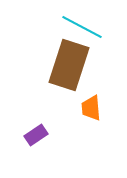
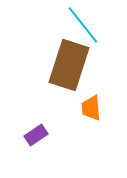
cyan line: moved 1 px right, 2 px up; rotated 24 degrees clockwise
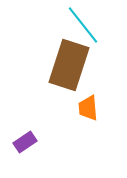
orange trapezoid: moved 3 px left
purple rectangle: moved 11 px left, 7 px down
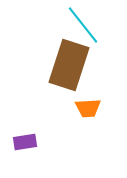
orange trapezoid: rotated 88 degrees counterclockwise
purple rectangle: rotated 25 degrees clockwise
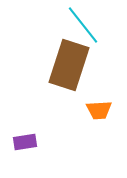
orange trapezoid: moved 11 px right, 2 px down
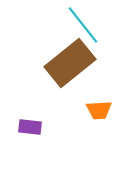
brown rectangle: moved 1 px right, 2 px up; rotated 33 degrees clockwise
purple rectangle: moved 5 px right, 15 px up; rotated 15 degrees clockwise
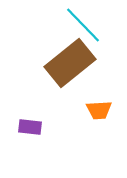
cyan line: rotated 6 degrees counterclockwise
